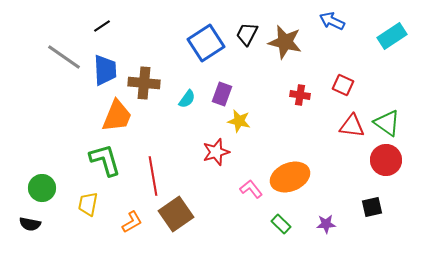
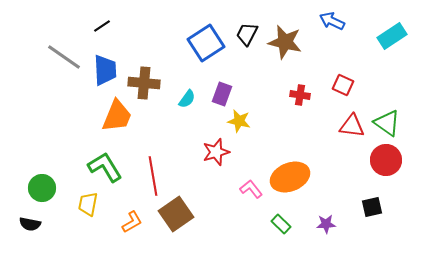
green L-shape: moved 7 px down; rotated 15 degrees counterclockwise
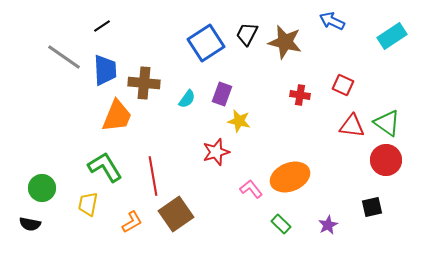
purple star: moved 2 px right, 1 px down; rotated 24 degrees counterclockwise
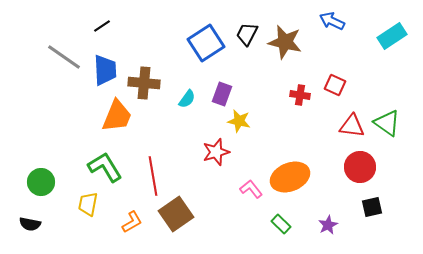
red square: moved 8 px left
red circle: moved 26 px left, 7 px down
green circle: moved 1 px left, 6 px up
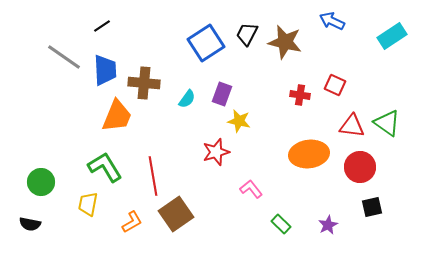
orange ellipse: moved 19 px right, 23 px up; rotated 15 degrees clockwise
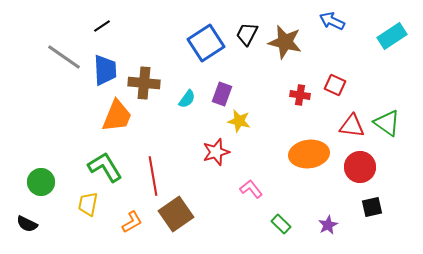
black semicircle: moved 3 px left; rotated 15 degrees clockwise
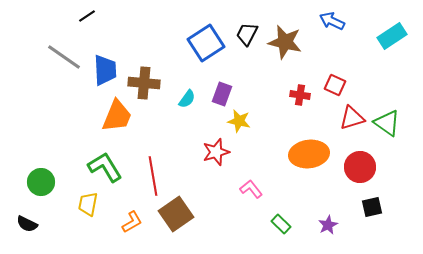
black line: moved 15 px left, 10 px up
red triangle: moved 8 px up; rotated 24 degrees counterclockwise
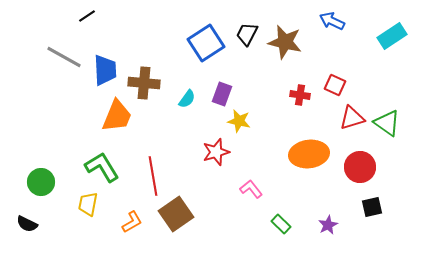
gray line: rotated 6 degrees counterclockwise
green L-shape: moved 3 px left
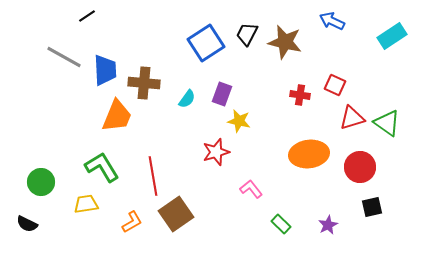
yellow trapezoid: moved 2 px left; rotated 70 degrees clockwise
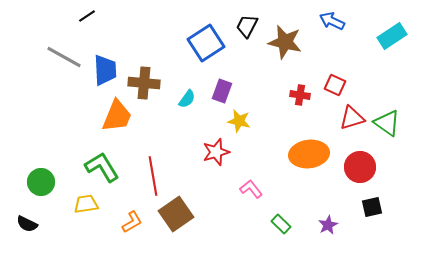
black trapezoid: moved 8 px up
purple rectangle: moved 3 px up
